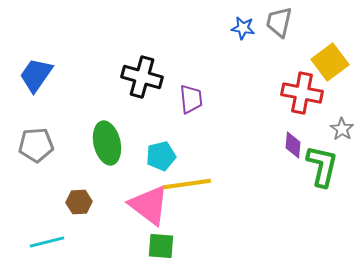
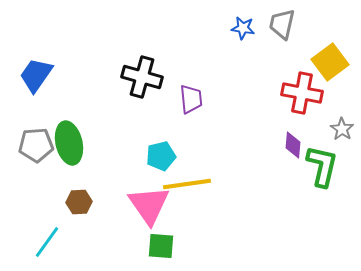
gray trapezoid: moved 3 px right, 2 px down
green ellipse: moved 38 px left
pink triangle: rotated 18 degrees clockwise
cyan line: rotated 40 degrees counterclockwise
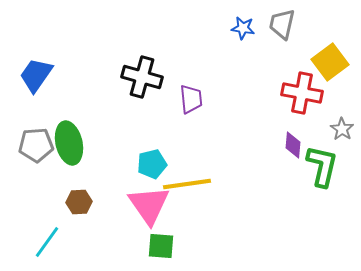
cyan pentagon: moved 9 px left, 8 px down
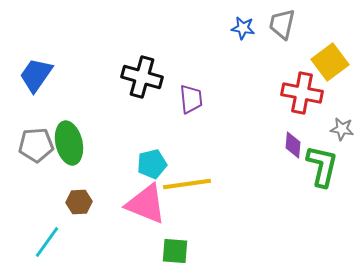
gray star: rotated 25 degrees counterclockwise
pink triangle: moved 3 px left, 1 px up; rotated 33 degrees counterclockwise
green square: moved 14 px right, 5 px down
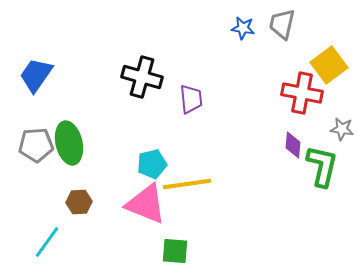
yellow square: moved 1 px left, 3 px down
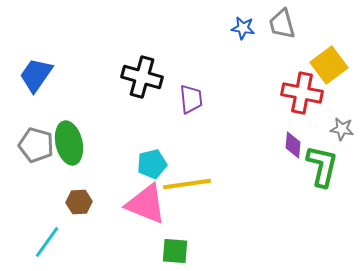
gray trapezoid: rotated 28 degrees counterclockwise
gray pentagon: rotated 20 degrees clockwise
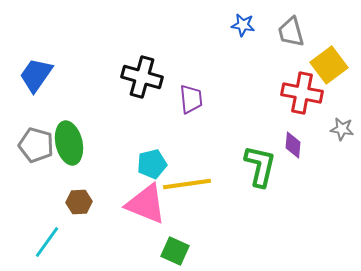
gray trapezoid: moved 9 px right, 8 px down
blue star: moved 3 px up
green L-shape: moved 62 px left
green square: rotated 20 degrees clockwise
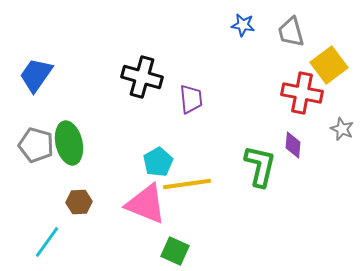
gray star: rotated 15 degrees clockwise
cyan pentagon: moved 6 px right, 2 px up; rotated 16 degrees counterclockwise
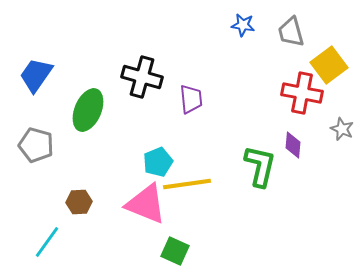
green ellipse: moved 19 px right, 33 px up; rotated 36 degrees clockwise
cyan pentagon: rotated 8 degrees clockwise
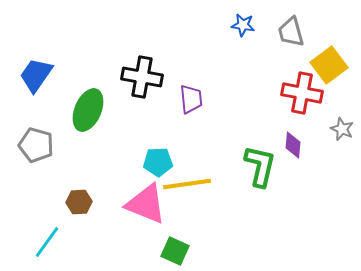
black cross: rotated 6 degrees counterclockwise
cyan pentagon: rotated 20 degrees clockwise
